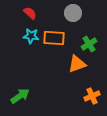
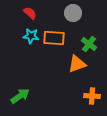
green cross: rotated 21 degrees counterclockwise
orange cross: rotated 28 degrees clockwise
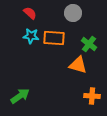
orange triangle: moved 1 px right, 1 px down; rotated 36 degrees clockwise
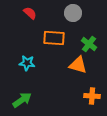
cyan star: moved 4 px left, 27 px down
green arrow: moved 2 px right, 4 px down
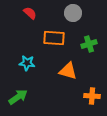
green cross: rotated 35 degrees clockwise
orange triangle: moved 10 px left, 6 px down
green arrow: moved 4 px left, 3 px up
